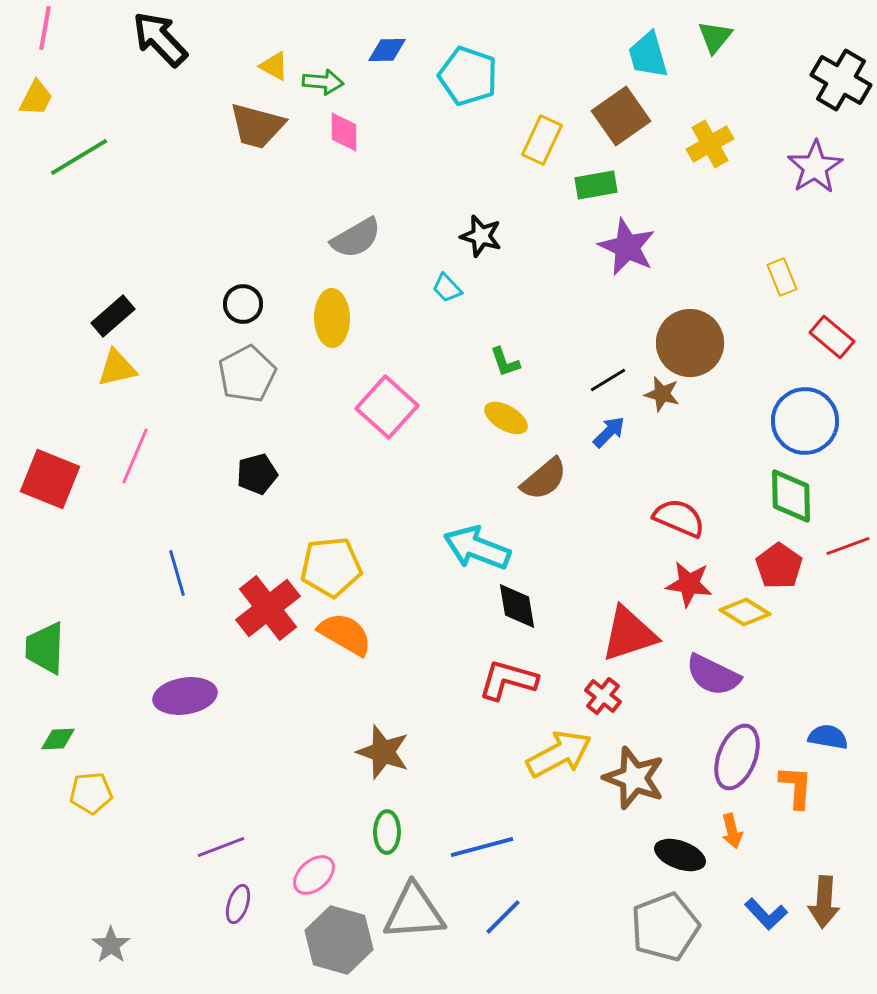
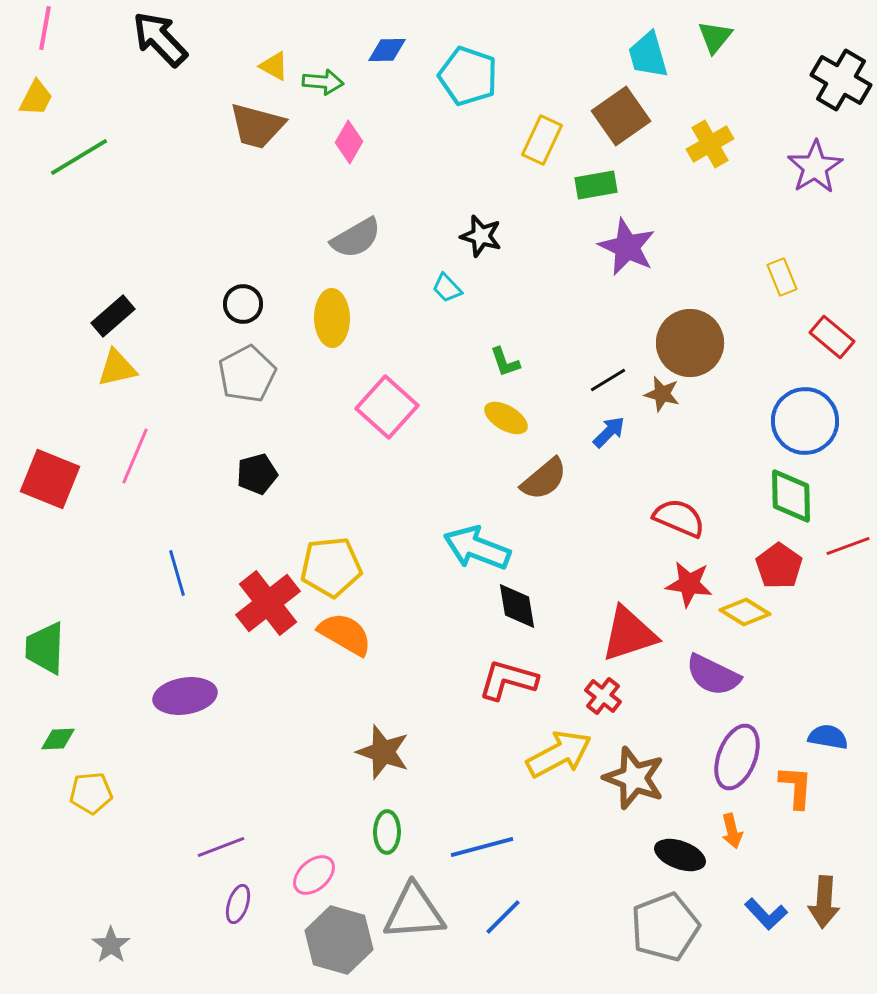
pink diamond at (344, 132): moved 5 px right, 10 px down; rotated 30 degrees clockwise
red cross at (268, 608): moved 5 px up
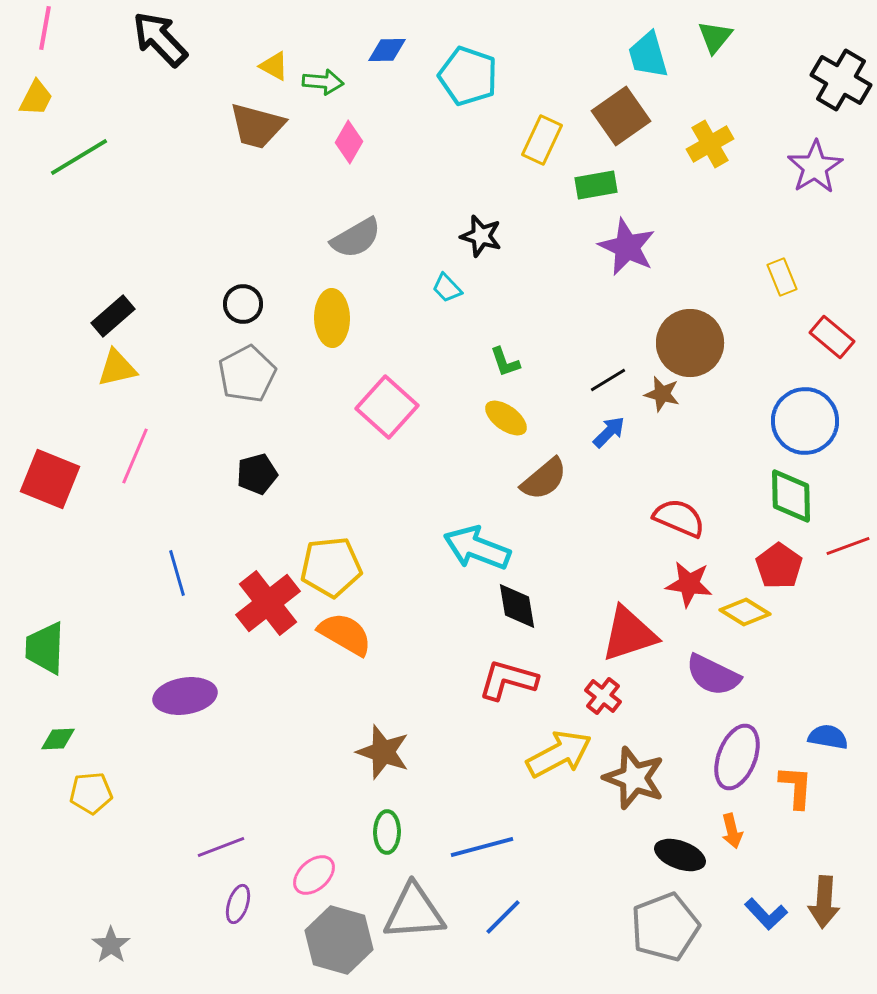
yellow ellipse at (506, 418): rotated 6 degrees clockwise
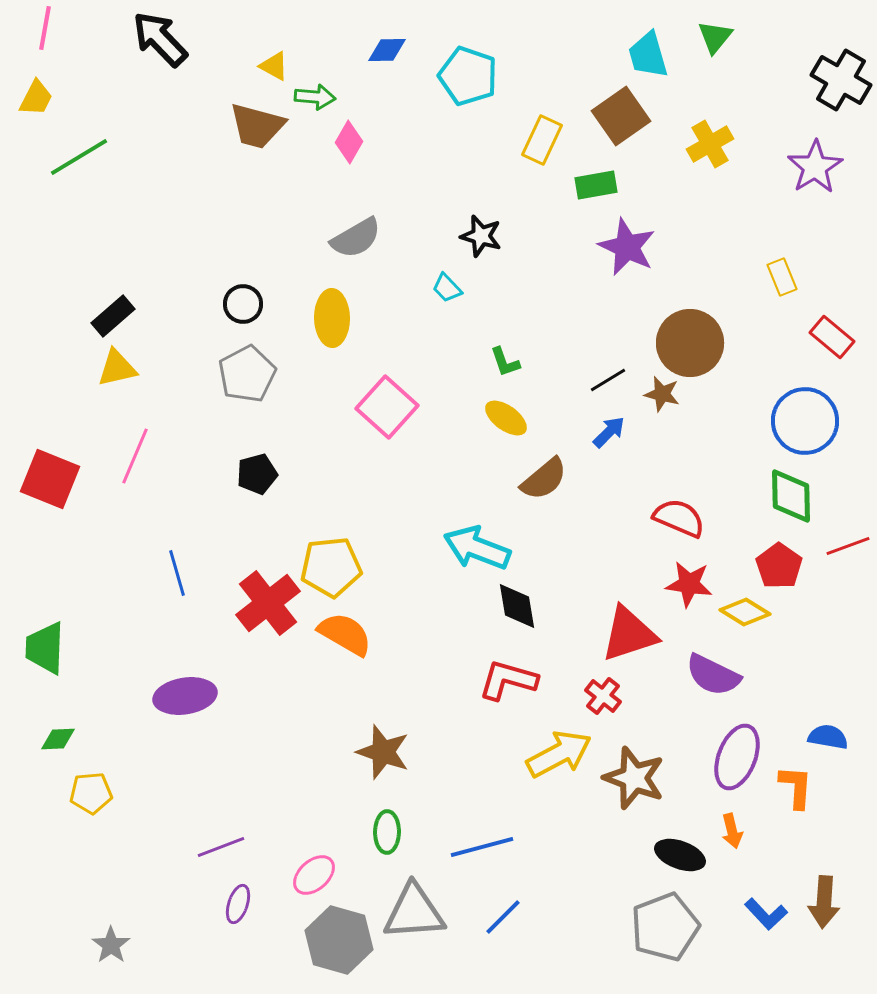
green arrow at (323, 82): moved 8 px left, 15 px down
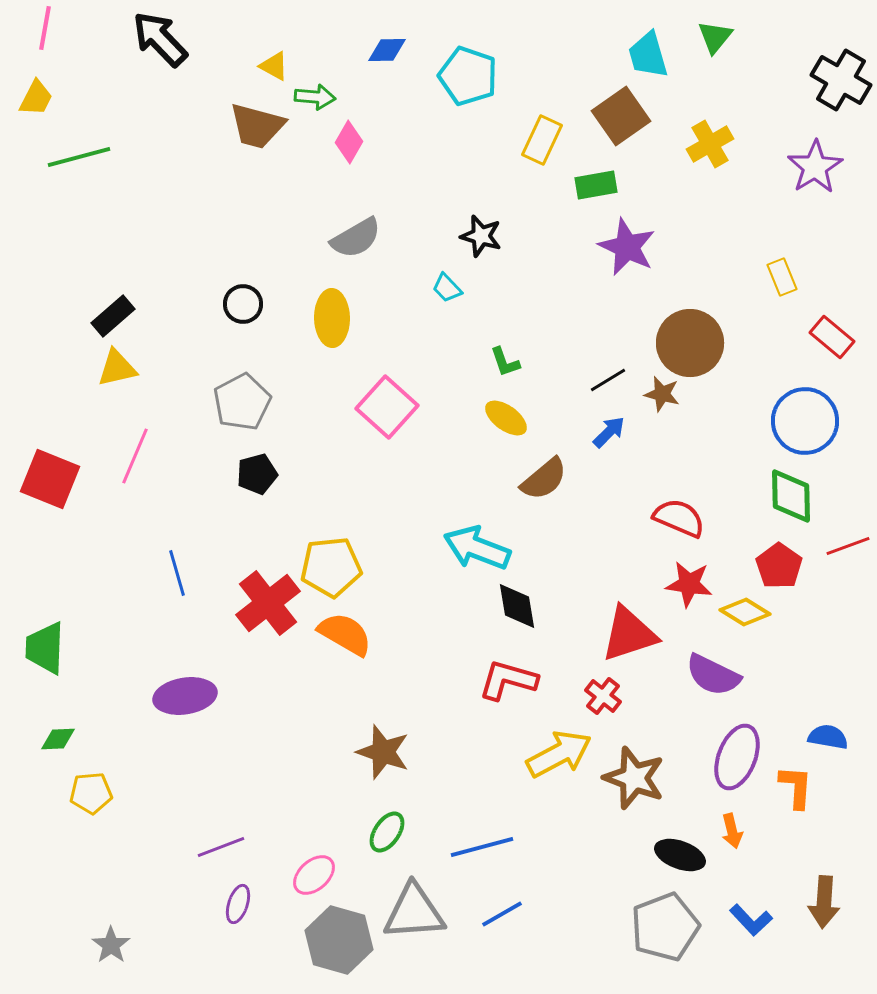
green line at (79, 157): rotated 16 degrees clockwise
gray pentagon at (247, 374): moved 5 px left, 28 px down
green ellipse at (387, 832): rotated 33 degrees clockwise
blue L-shape at (766, 914): moved 15 px left, 6 px down
blue line at (503, 917): moved 1 px left, 3 px up; rotated 15 degrees clockwise
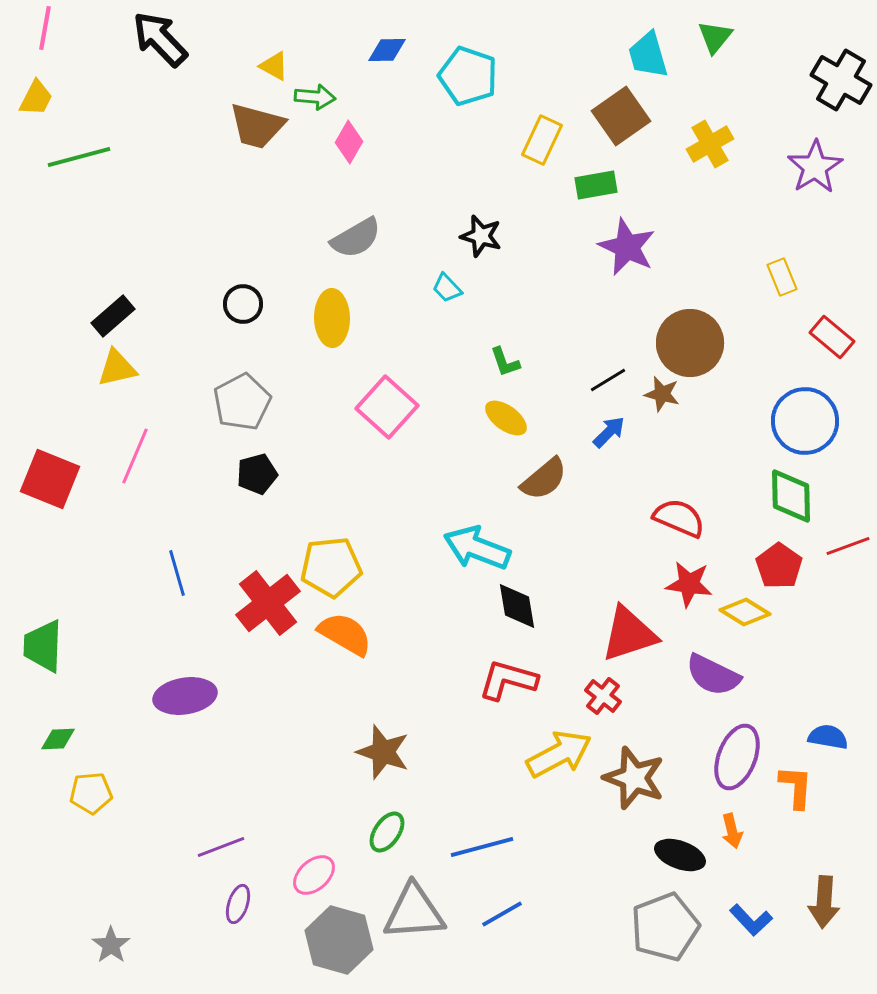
green trapezoid at (45, 648): moved 2 px left, 2 px up
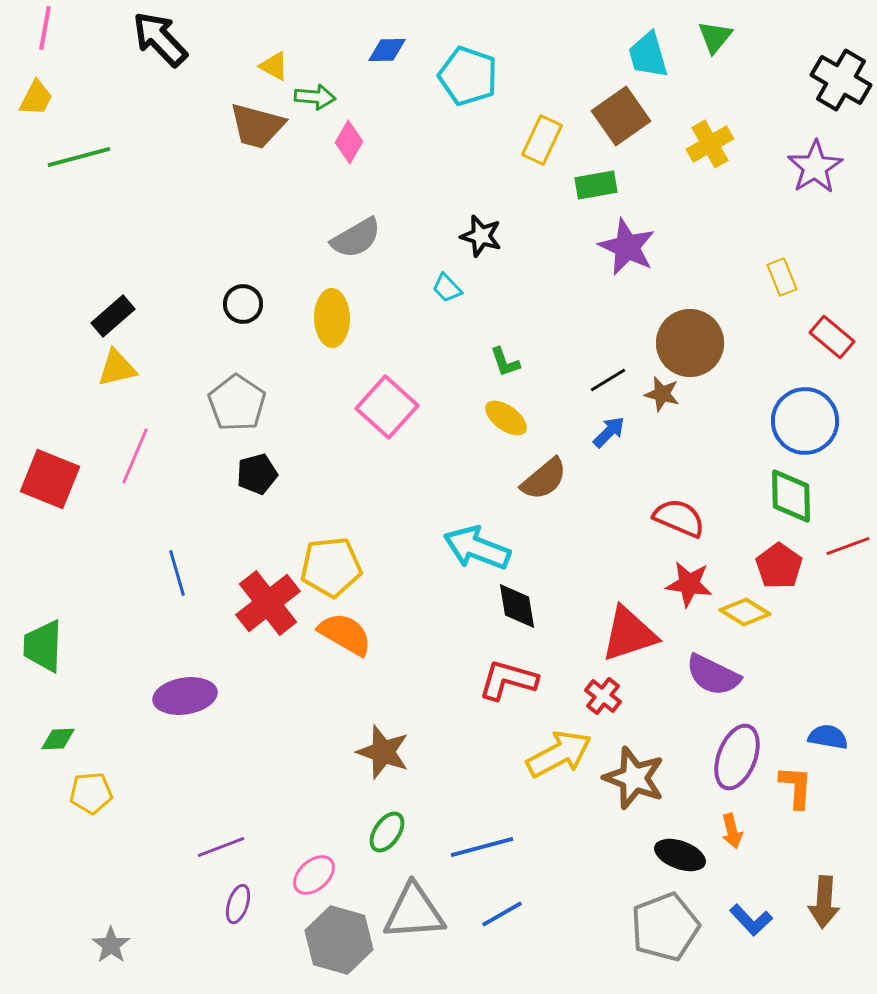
gray pentagon at (242, 402): moved 5 px left, 1 px down; rotated 10 degrees counterclockwise
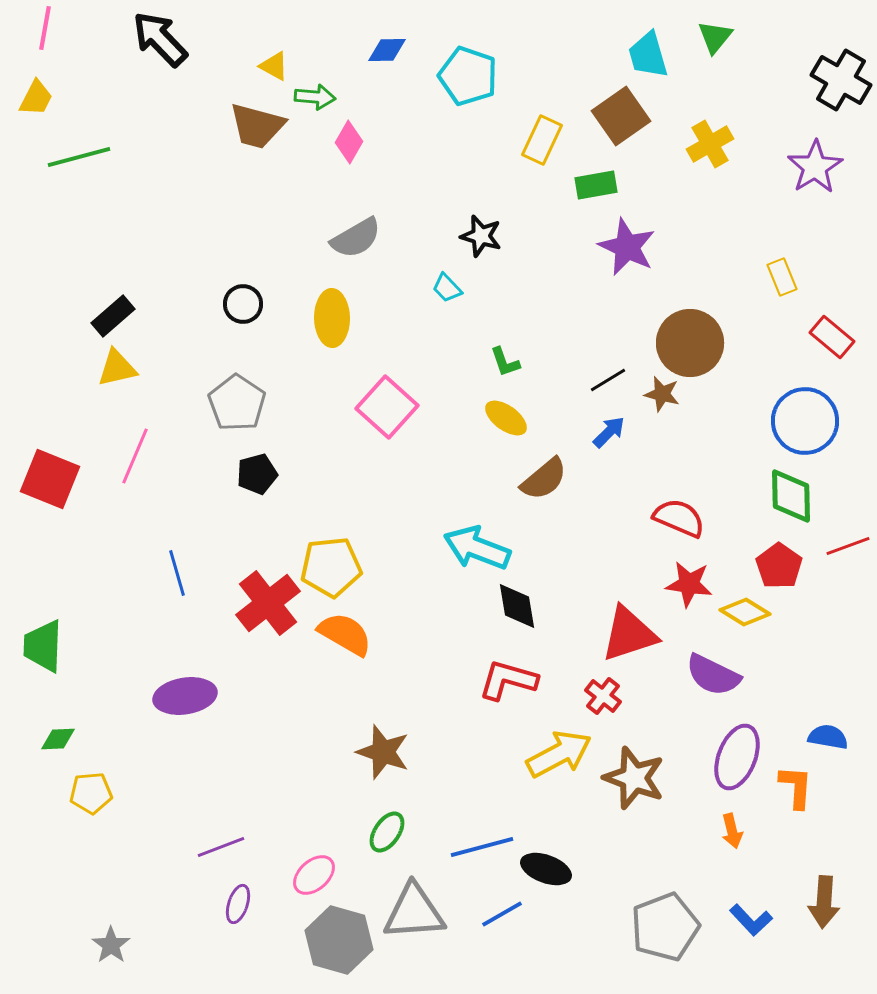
black ellipse at (680, 855): moved 134 px left, 14 px down
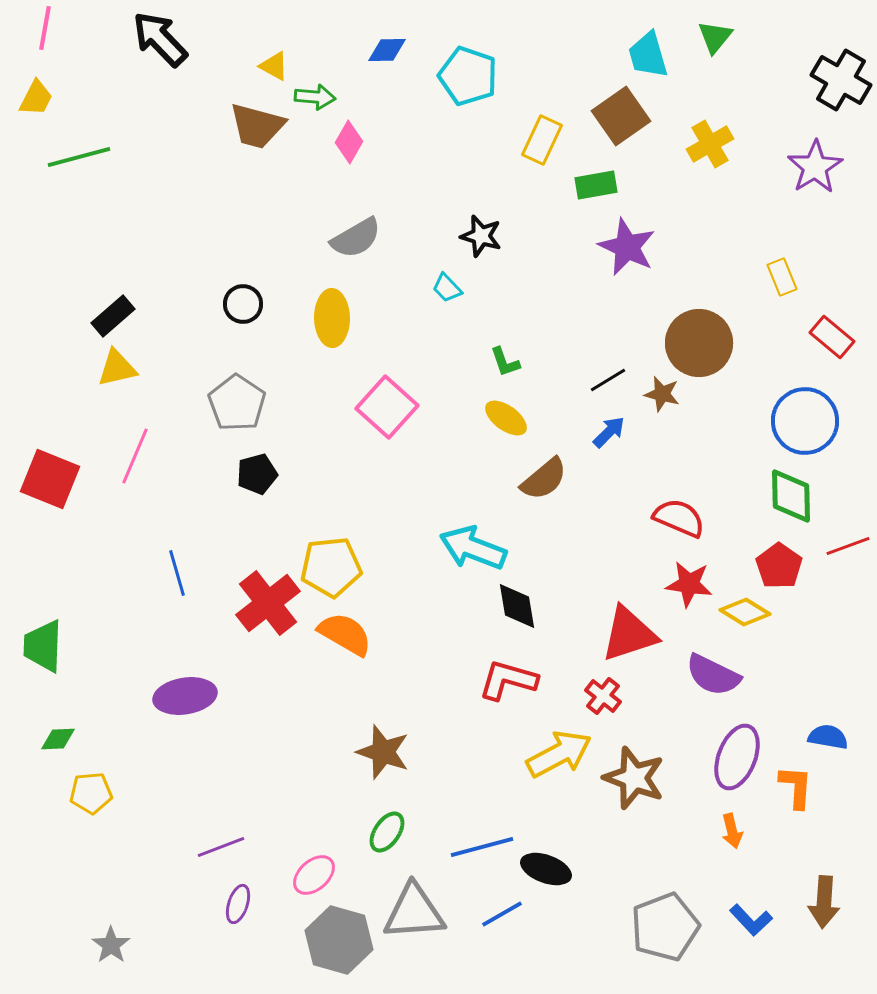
brown circle at (690, 343): moved 9 px right
cyan arrow at (477, 548): moved 4 px left
